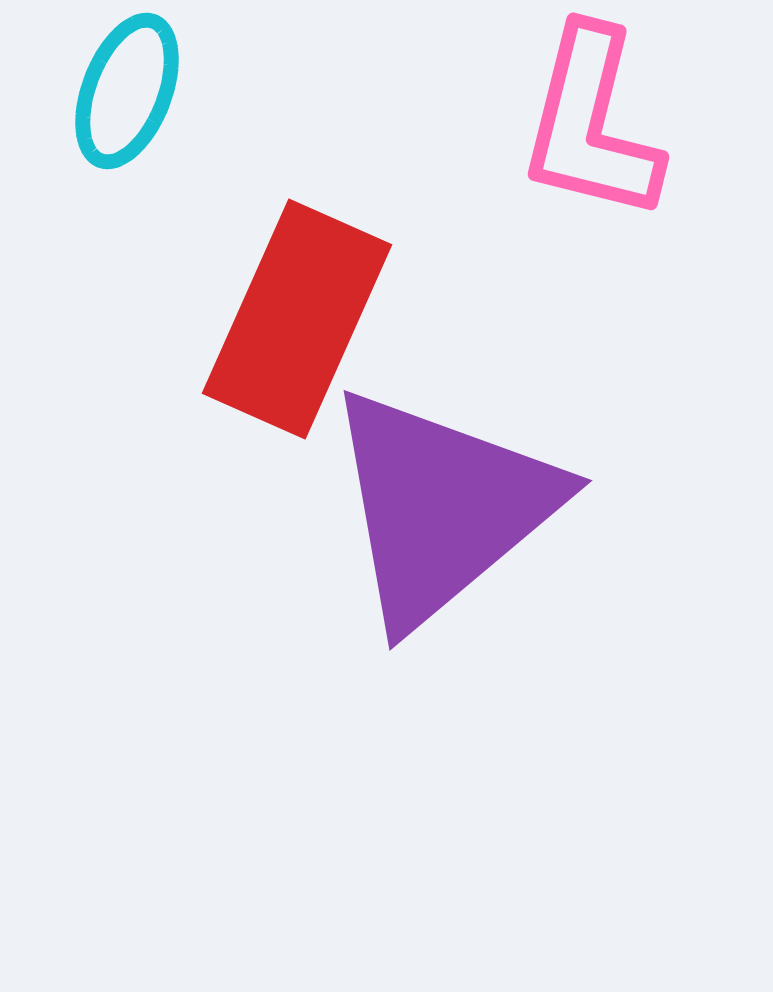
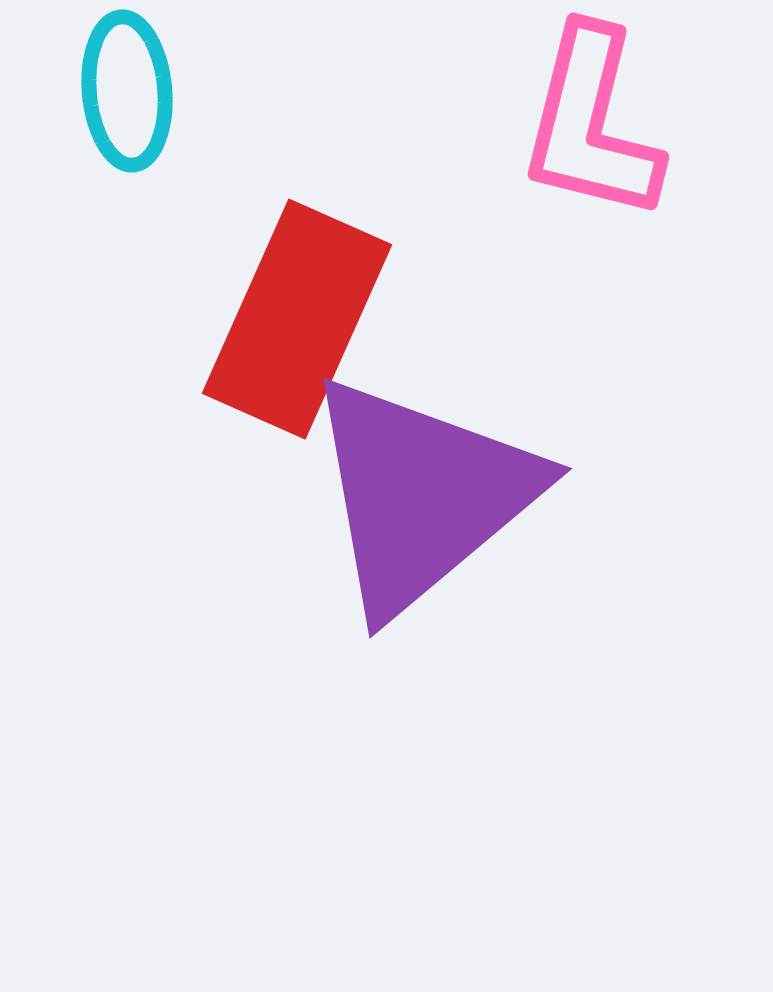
cyan ellipse: rotated 26 degrees counterclockwise
purple triangle: moved 20 px left, 12 px up
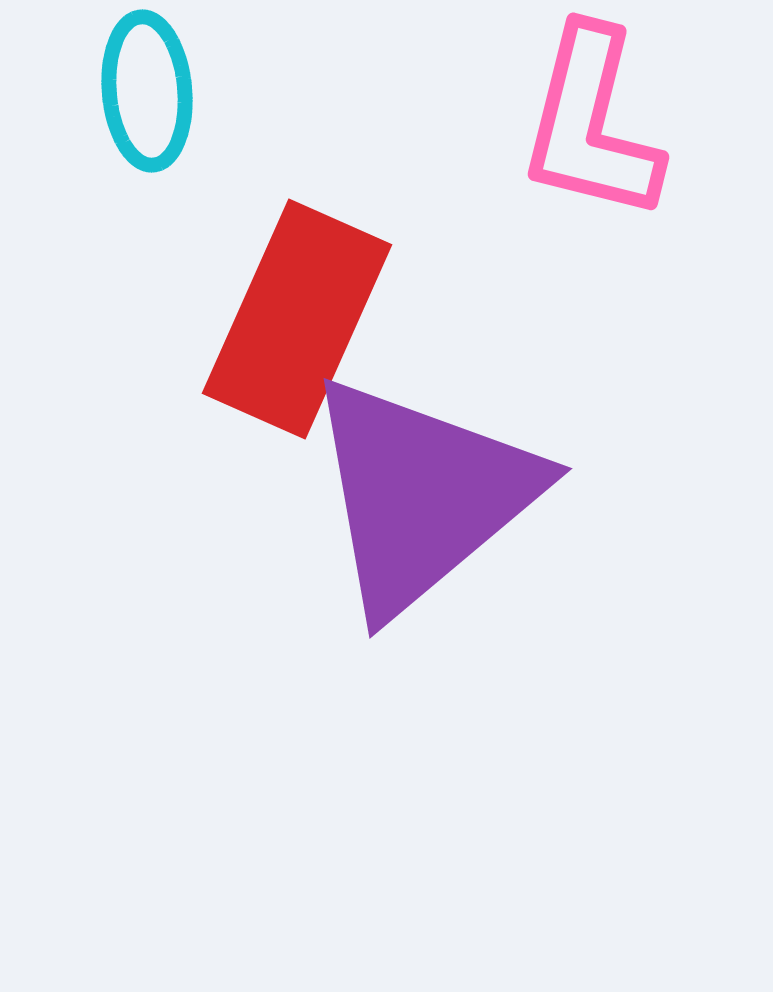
cyan ellipse: moved 20 px right
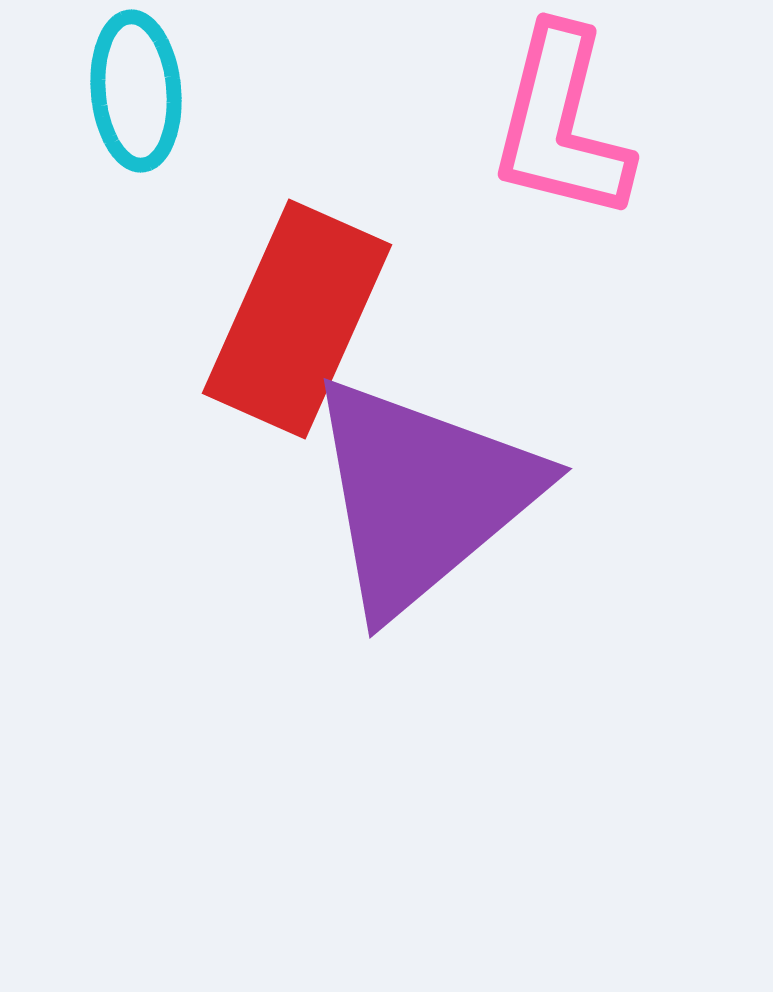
cyan ellipse: moved 11 px left
pink L-shape: moved 30 px left
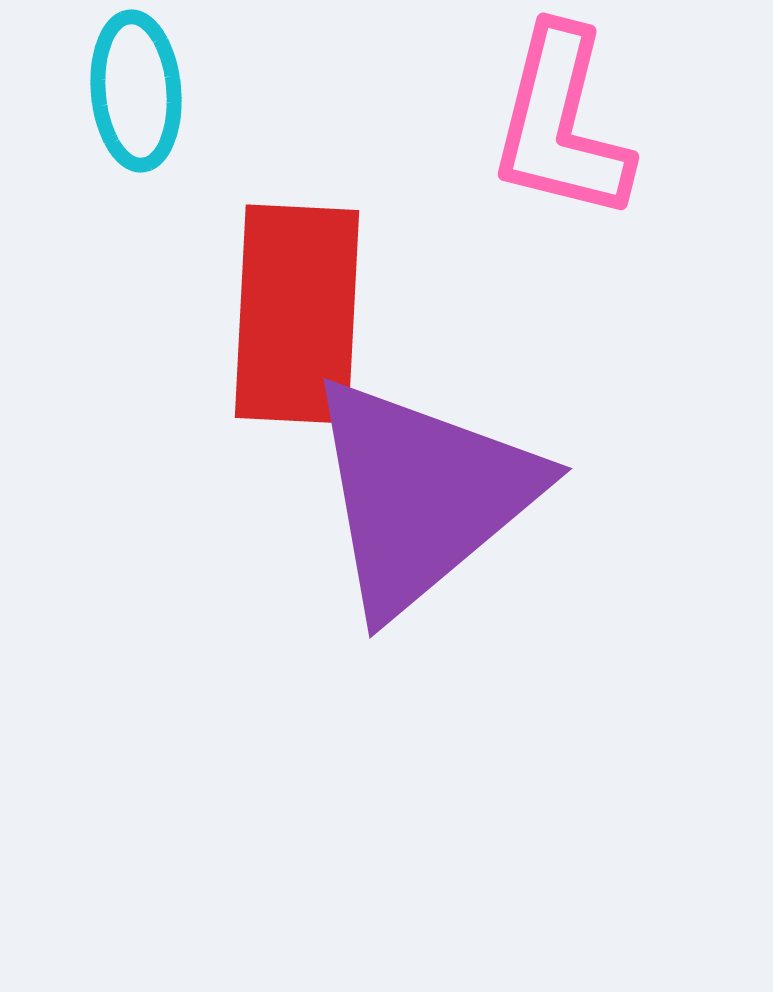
red rectangle: moved 5 px up; rotated 21 degrees counterclockwise
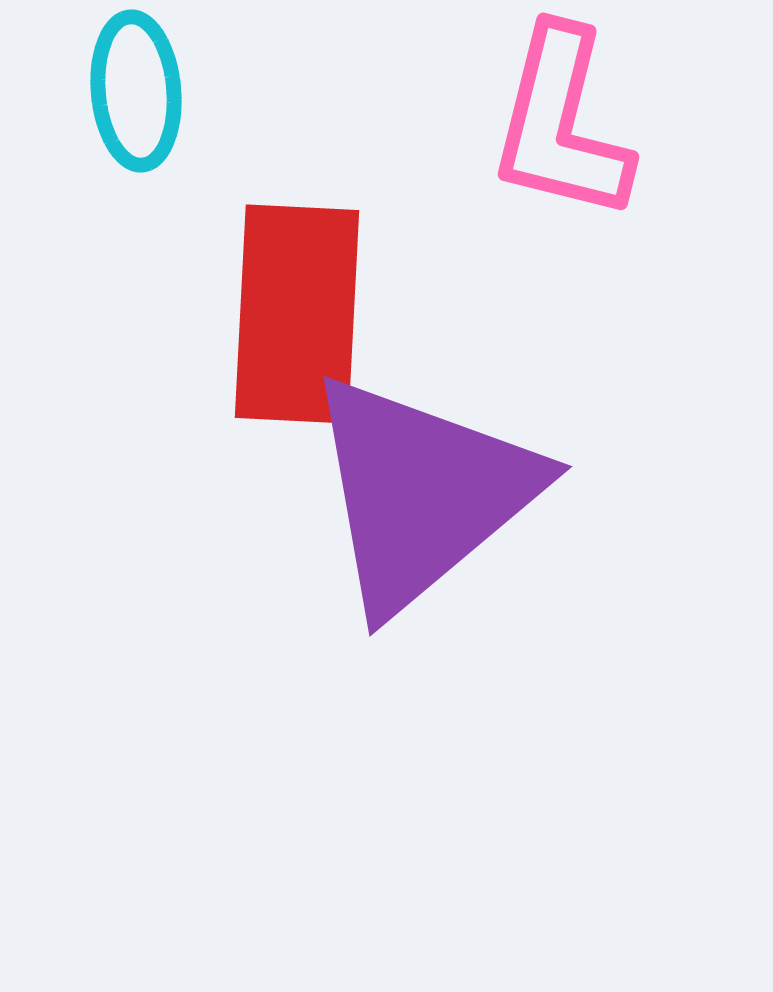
purple triangle: moved 2 px up
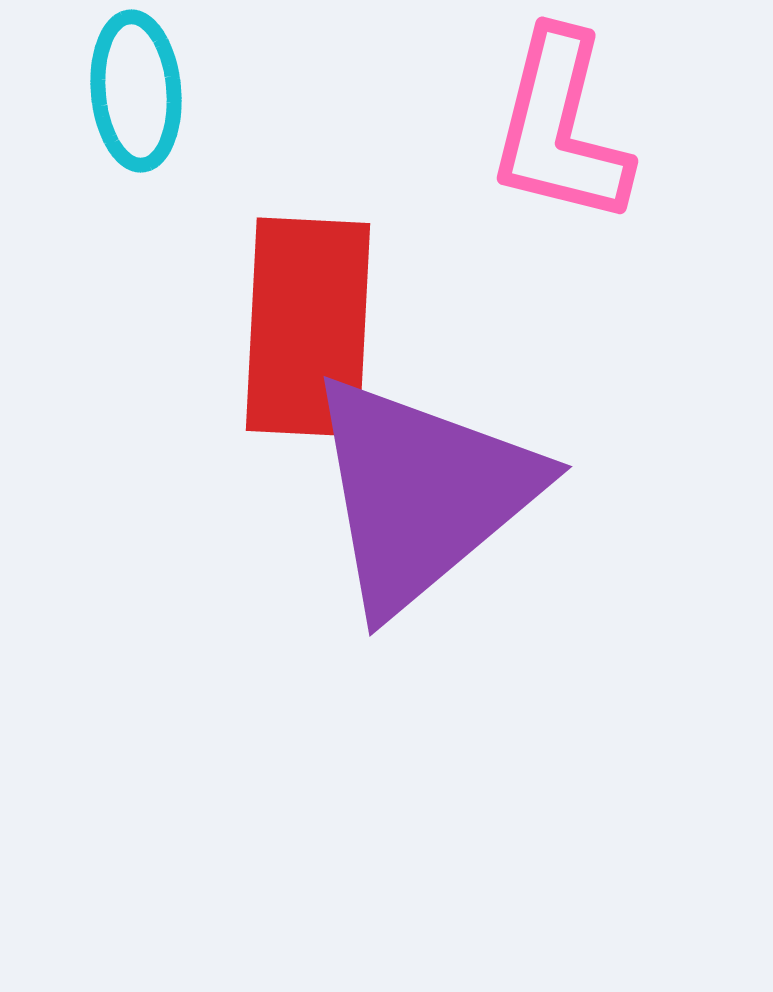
pink L-shape: moved 1 px left, 4 px down
red rectangle: moved 11 px right, 13 px down
